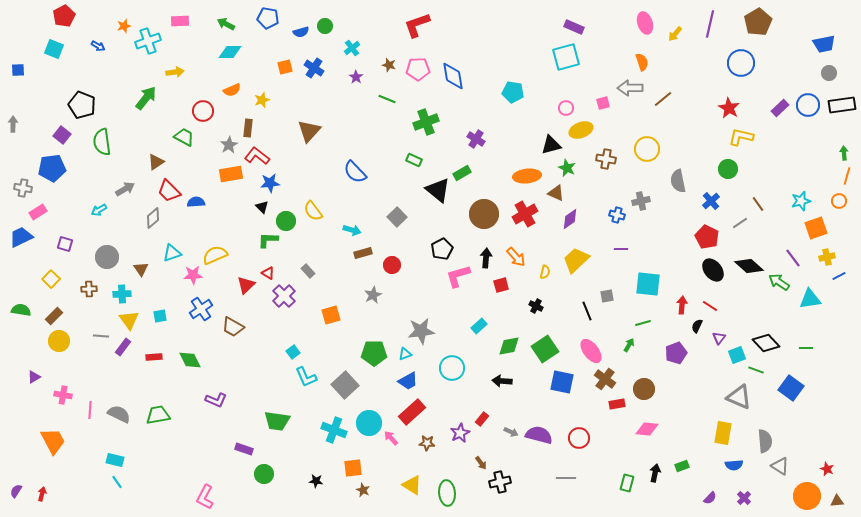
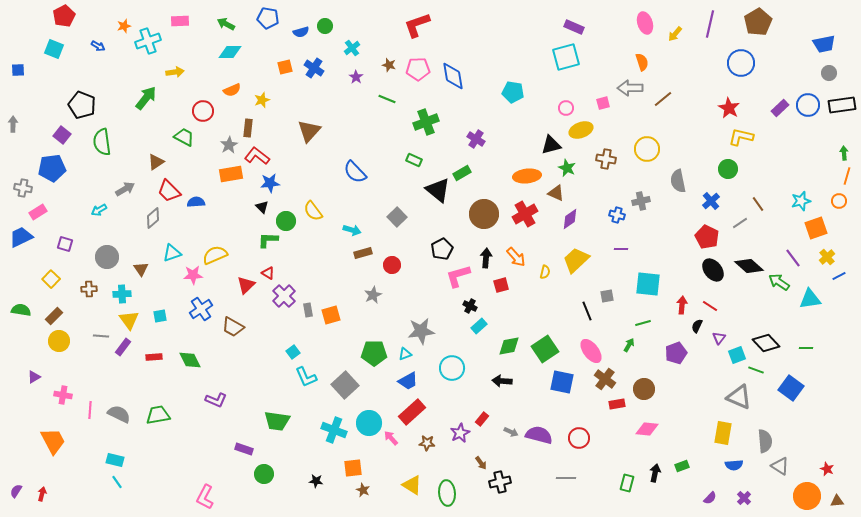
yellow cross at (827, 257): rotated 28 degrees counterclockwise
gray rectangle at (308, 271): moved 39 px down; rotated 32 degrees clockwise
black cross at (536, 306): moved 66 px left
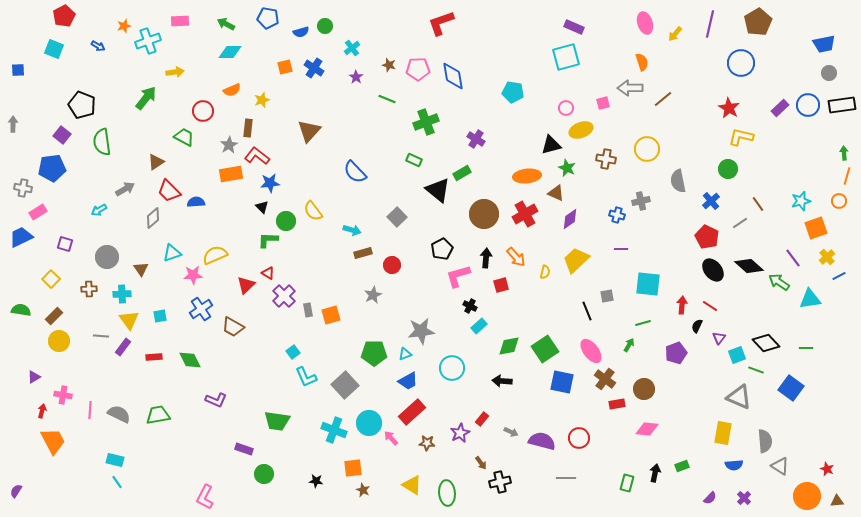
red L-shape at (417, 25): moved 24 px right, 2 px up
purple semicircle at (539, 435): moved 3 px right, 6 px down
red arrow at (42, 494): moved 83 px up
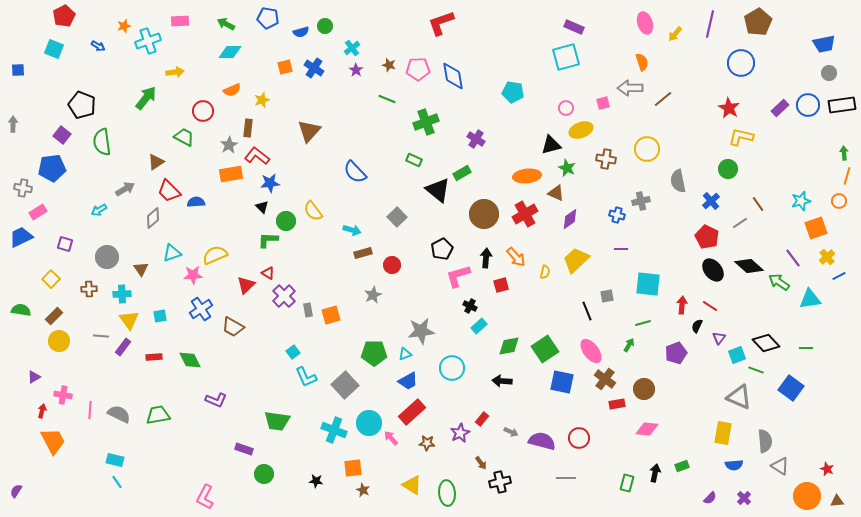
purple star at (356, 77): moved 7 px up
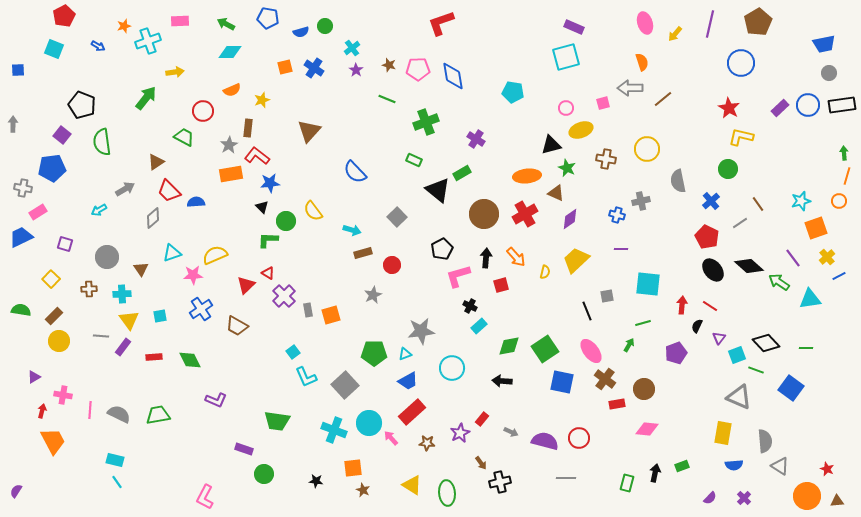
brown trapezoid at (233, 327): moved 4 px right, 1 px up
purple semicircle at (542, 441): moved 3 px right
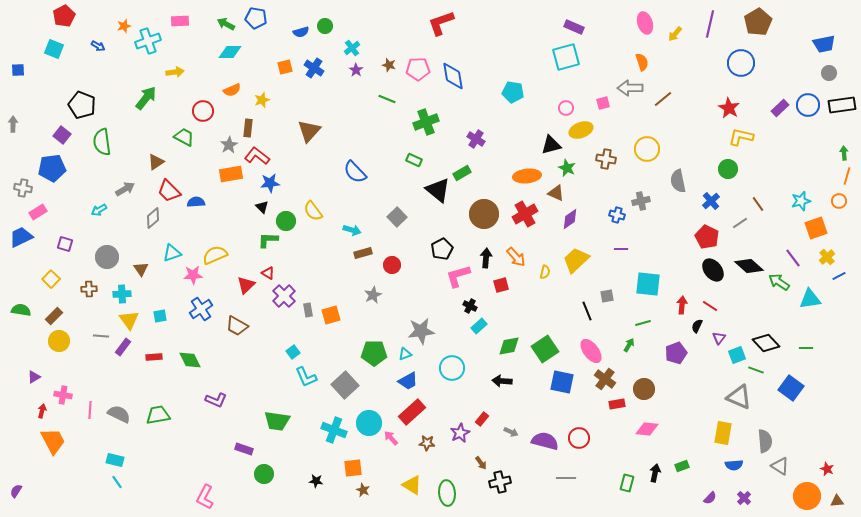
blue pentagon at (268, 18): moved 12 px left
